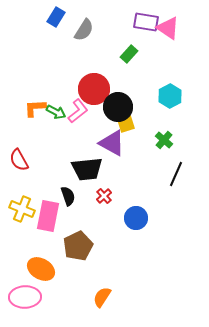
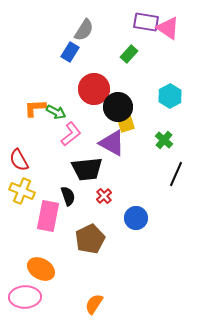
blue rectangle: moved 14 px right, 35 px down
pink L-shape: moved 7 px left, 23 px down
yellow cross: moved 18 px up
brown pentagon: moved 12 px right, 7 px up
orange semicircle: moved 8 px left, 7 px down
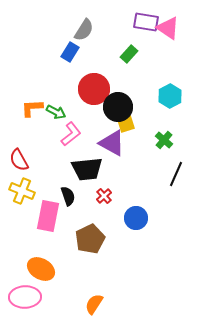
orange L-shape: moved 3 px left
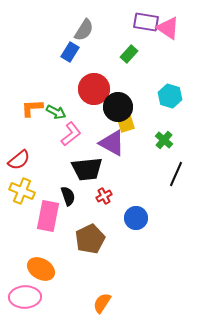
cyan hexagon: rotated 15 degrees counterclockwise
red semicircle: rotated 100 degrees counterclockwise
red cross: rotated 14 degrees clockwise
orange semicircle: moved 8 px right, 1 px up
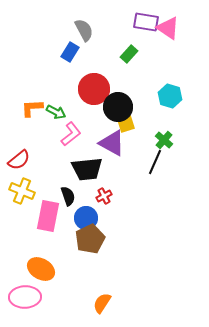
gray semicircle: rotated 60 degrees counterclockwise
black line: moved 21 px left, 12 px up
blue circle: moved 50 px left
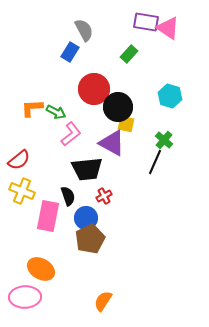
yellow square: rotated 30 degrees clockwise
orange semicircle: moved 1 px right, 2 px up
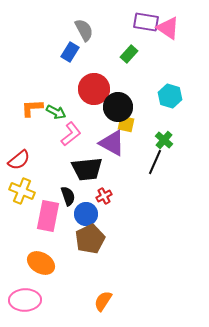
blue circle: moved 4 px up
orange ellipse: moved 6 px up
pink ellipse: moved 3 px down
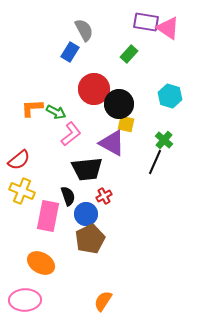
black circle: moved 1 px right, 3 px up
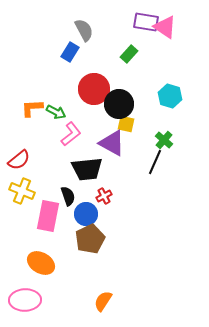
pink triangle: moved 3 px left, 1 px up
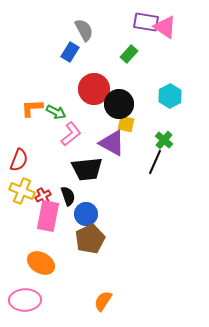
cyan hexagon: rotated 15 degrees clockwise
red semicircle: rotated 30 degrees counterclockwise
red cross: moved 61 px left
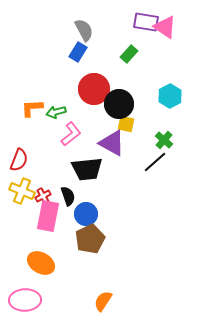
blue rectangle: moved 8 px right
green arrow: rotated 138 degrees clockwise
black line: rotated 25 degrees clockwise
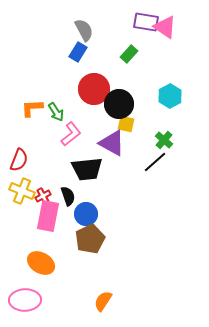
green arrow: rotated 108 degrees counterclockwise
